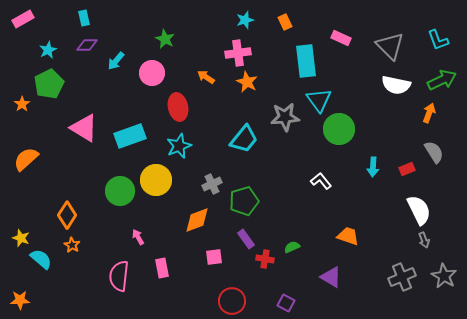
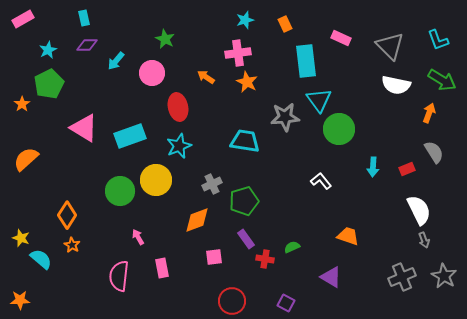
orange rectangle at (285, 22): moved 2 px down
green arrow at (442, 80): rotated 56 degrees clockwise
cyan trapezoid at (244, 139): moved 1 px right, 2 px down; rotated 120 degrees counterclockwise
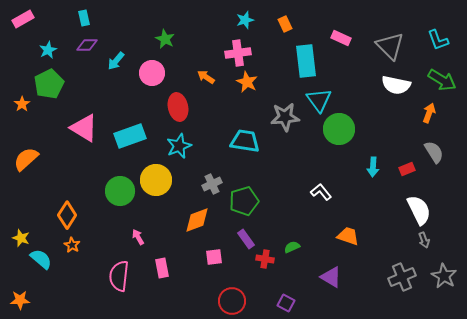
white L-shape at (321, 181): moved 11 px down
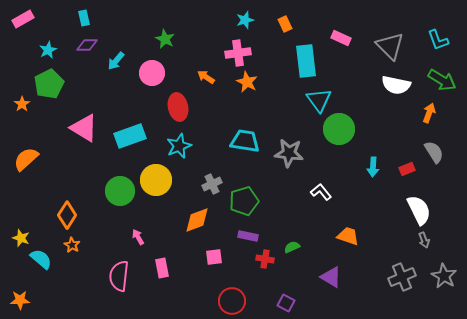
gray star at (285, 117): moved 4 px right, 36 px down; rotated 12 degrees clockwise
purple rectangle at (246, 239): moved 2 px right, 3 px up; rotated 42 degrees counterclockwise
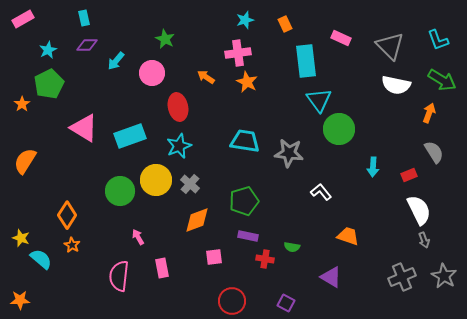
orange semicircle at (26, 159): moved 1 px left, 2 px down; rotated 16 degrees counterclockwise
red rectangle at (407, 169): moved 2 px right, 6 px down
gray cross at (212, 184): moved 22 px left; rotated 24 degrees counterclockwise
green semicircle at (292, 247): rotated 147 degrees counterclockwise
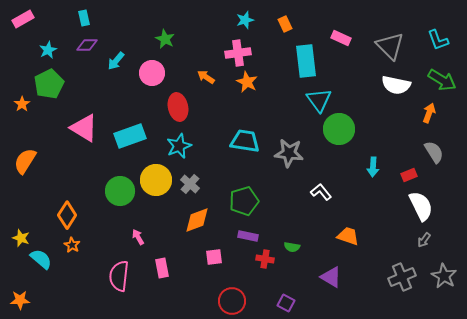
white semicircle at (419, 210): moved 2 px right, 4 px up
gray arrow at (424, 240): rotated 56 degrees clockwise
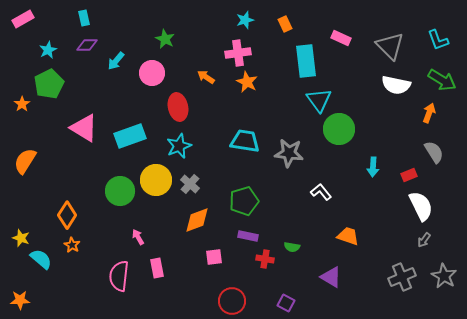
pink rectangle at (162, 268): moved 5 px left
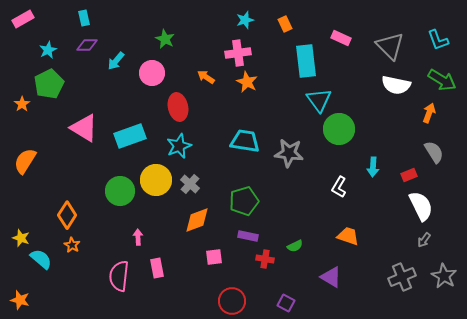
white L-shape at (321, 192): moved 18 px right, 5 px up; rotated 110 degrees counterclockwise
pink arrow at (138, 237): rotated 28 degrees clockwise
green semicircle at (292, 247): moved 3 px right, 1 px up; rotated 35 degrees counterclockwise
orange star at (20, 300): rotated 18 degrees clockwise
